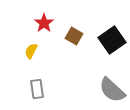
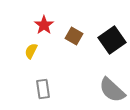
red star: moved 2 px down
gray rectangle: moved 6 px right
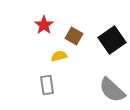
yellow semicircle: moved 28 px right, 5 px down; rotated 49 degrees clockwise
gray rectangle: moved 4 px right, 4 px up
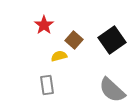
brown square: moved 4 px down; rotated 12 degrees clockwise
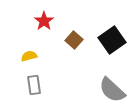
red star: moved 4 px up
yellow semicircle: moved 30 px left
gray rectangle: moved 13 px left
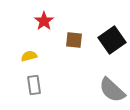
brown square: rotated 36 degrees counterclockwise
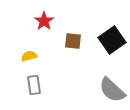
brown square: moved 1 px left, 1 px down
